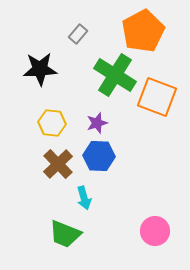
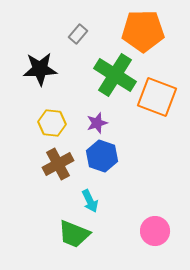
orange pentagon: rotated 27 degrees clockwise
blue hexagon: moved 3 px right; rotated 16 degrees clockwise
brown cross: rotated 16 degrees clockwise
cyan arrow: moved 6 px right, 3 px down; rotated 10 degrees counterclockwise
green trapezoid: moved 9 px right
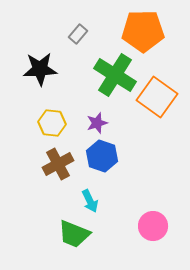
orange square: rotated 15 degrees clockwise
pink circle: moved 2 px left, 5 px up
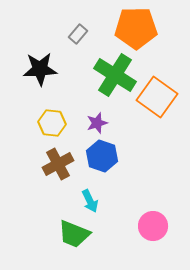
orange pentagon: moved 7 px left, 3 px up
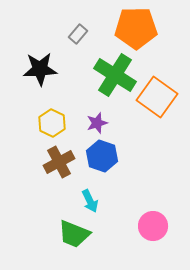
yellow hexagon: rotated 20 degrees clockwise
brown cross: moved 1 px right, 2 px up
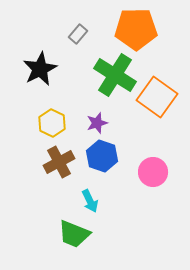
orange pentagon: moved 1 px down
black star: rotated 24 degrees counterclockwise
pink circle: moved 54 px up
